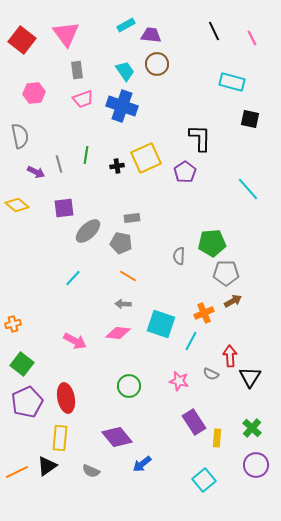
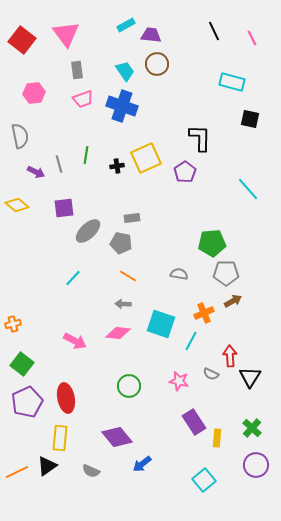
gray semicircle at (179, 256): moved 18 px down; rotated 96 degrees clockwise
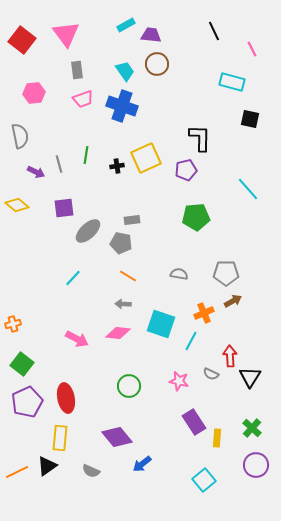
pink line at (252, 38): moved 11 px down
purple pentagon at (185, 172): moved 1 px right, 2 px up; rotated 20 degrees clockwise
gray rectangle at (132, 218): moved 2 px down
green pentagon at (212, 243): moved 16 px left, 26 px up
pink arrow at (75, 341): moved 2 px right, 2 px up
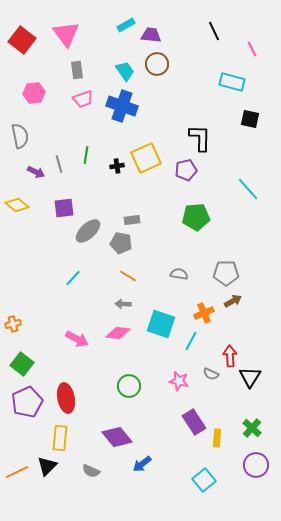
black triangle at (47, 466): rotated 10 degrees counterclockwise
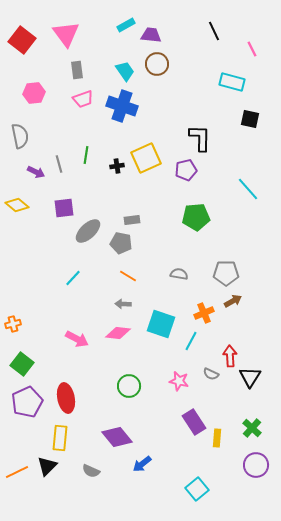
cyan square at (204, 480): moved 7 px left, 9 px down
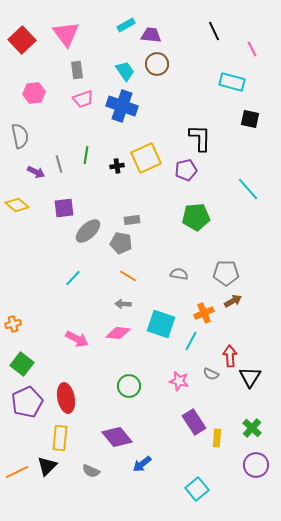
red square at (22, 40): rotated 8 degrees clockwise
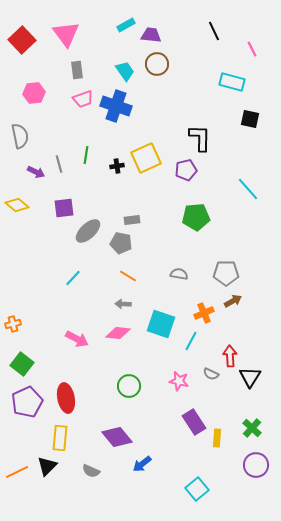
blue cross at (122, 106): moved 6 px left
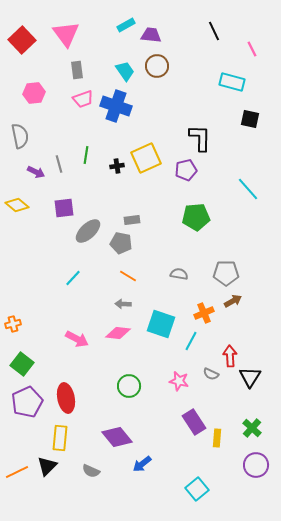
brown circle at (157, 64): moved 2 px down
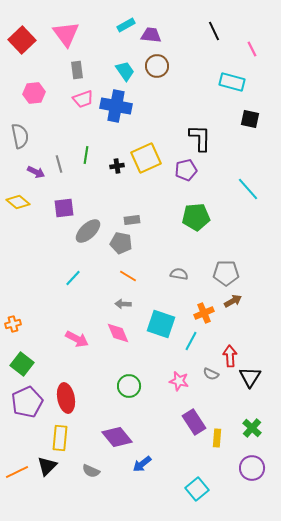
blue cross at (116, 106): rotated 8 degrees counterclockwise
yellow diamond at (17, 205): moved 1 px right, 3 px up
pink diamond at (118, 333): rotated 60 degrees clockwise
purple circle at (256, 465): moved 4 px left, 3 px down
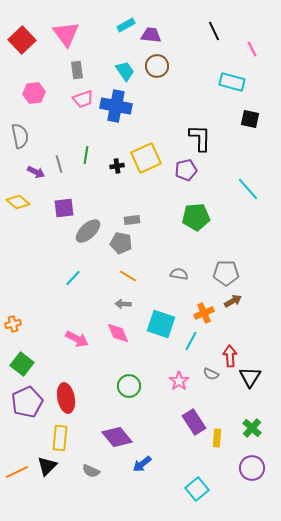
pink star at (179, 381): rotated 24 degrees clockwise
